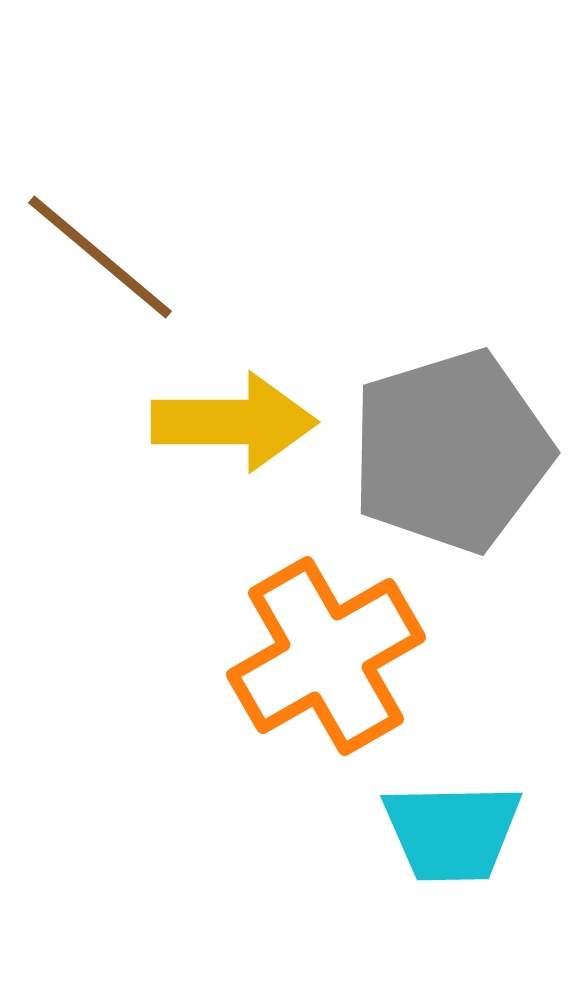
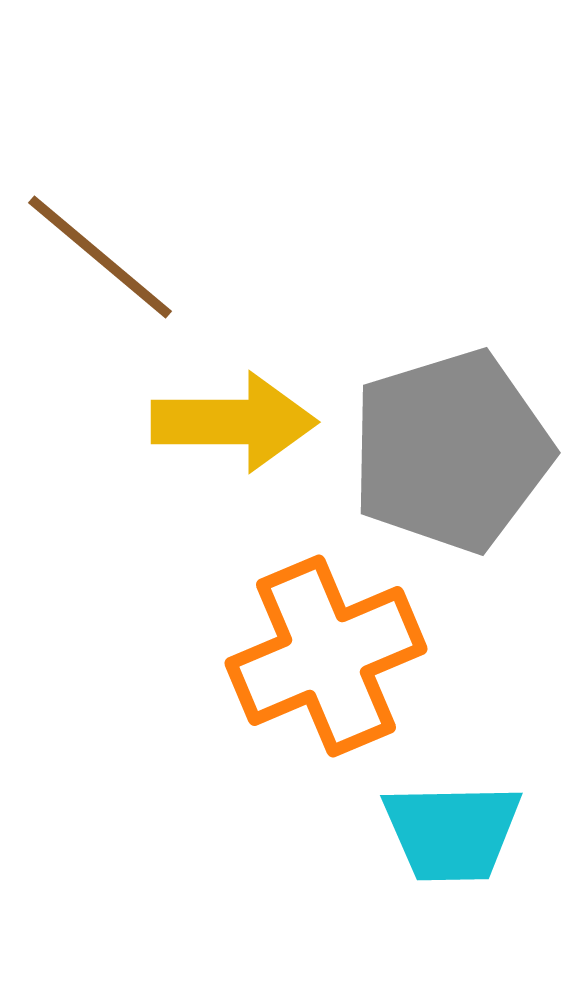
orange cross: rotated 7 degrees clockwise
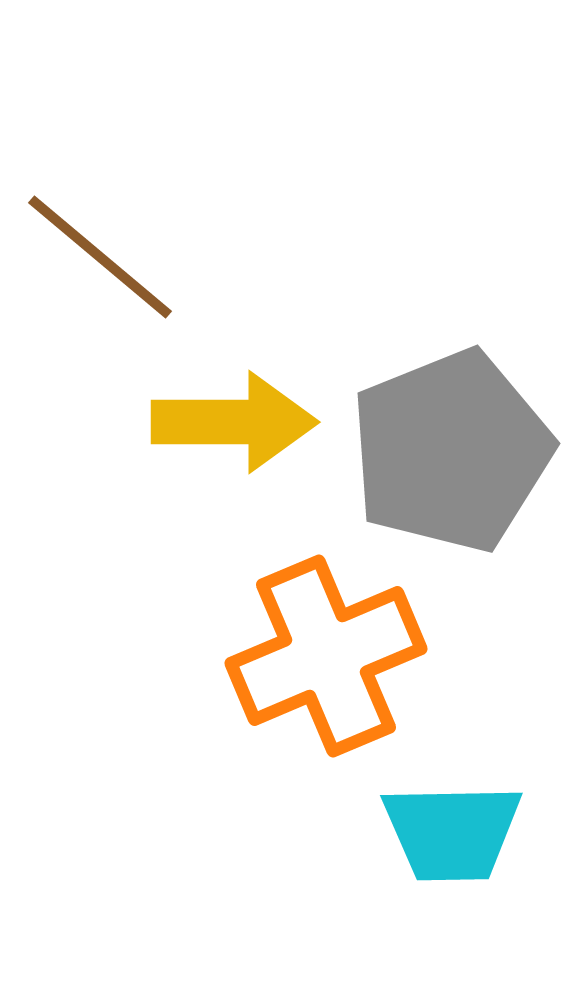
gray pentagon: rotated 5 degrees counterclockwise
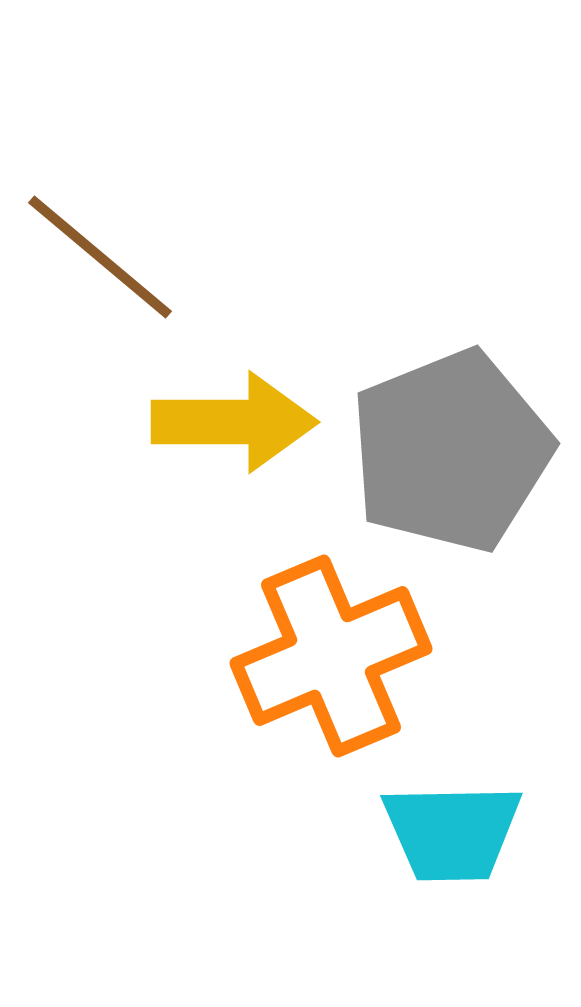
orange cross: moved 5 px right
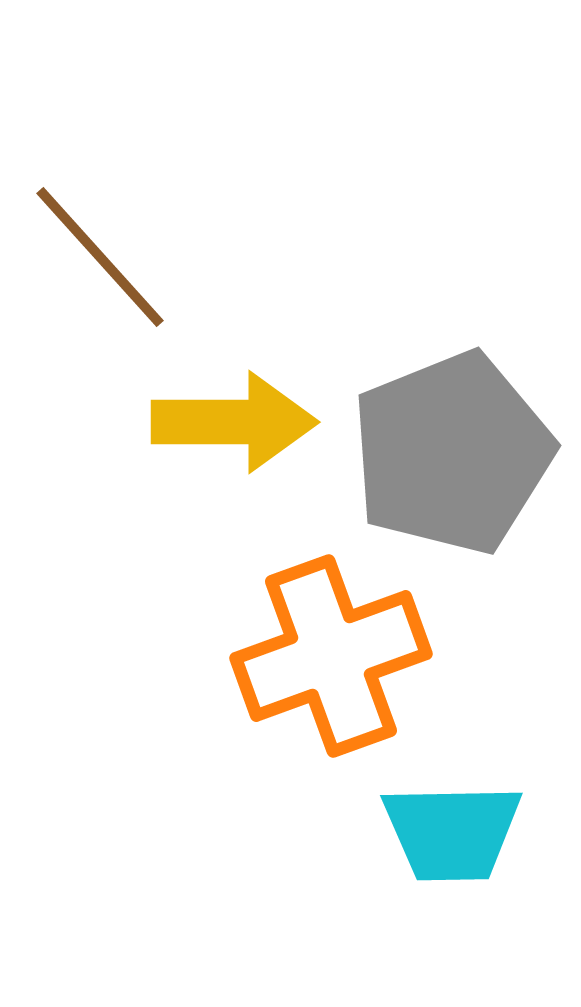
brown line: rotated 8 degrees clockwise
gray pentagon: moved 1 px right, 2 px down
orange cross: rotated 3 degrees clockwise
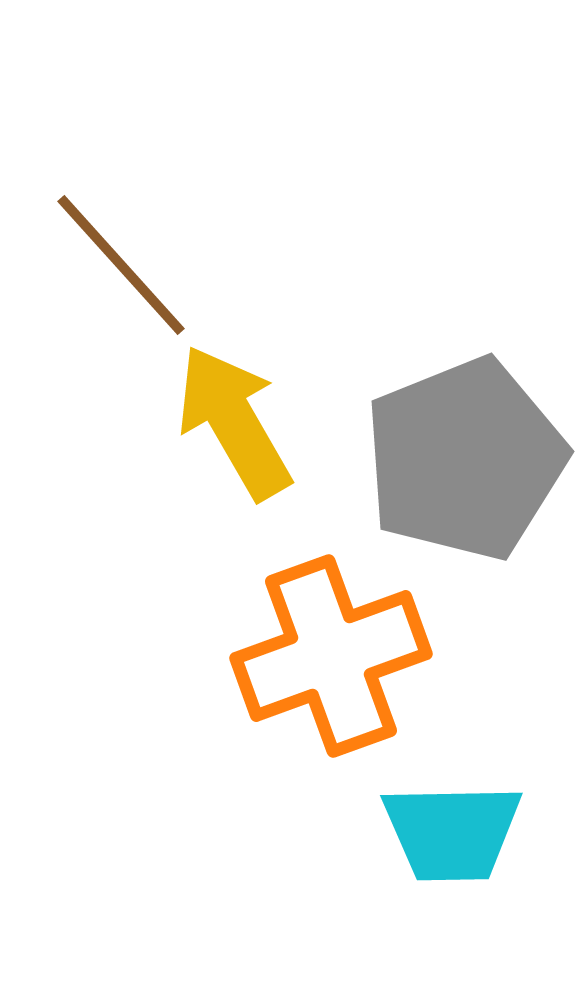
brown line: moved 21 px right, 8 px down
yellow arrow: rotated 120 degrees counterclockwise
gray pentagon: moved 13 px right, 6 px down
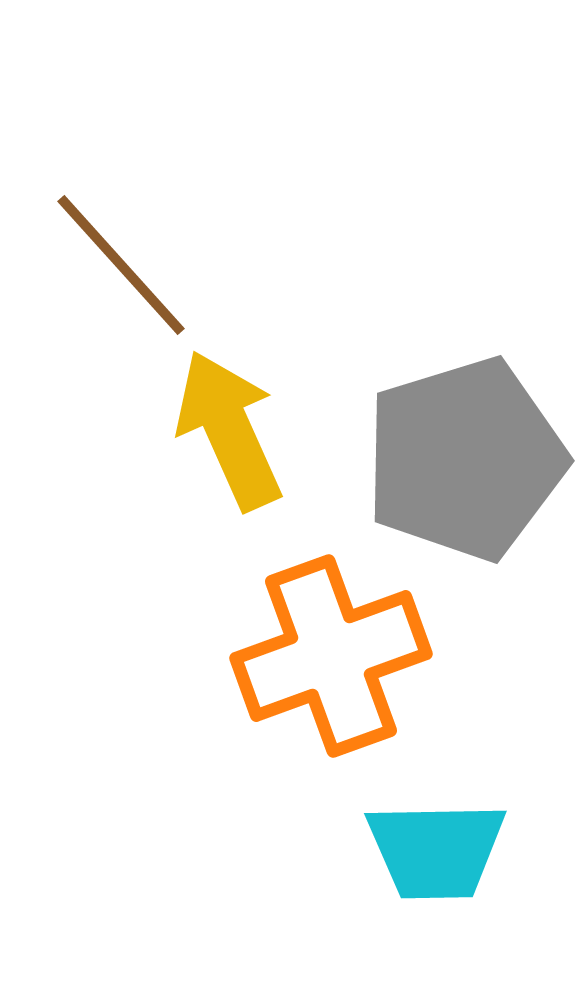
yellow arrow: moved 5 px left, 8 px down; rotated 6 degrees clockwise
gray pentagon: rotated 5 degrees clockwise
cyan trapezoid: moved 16 px left, 18 px down
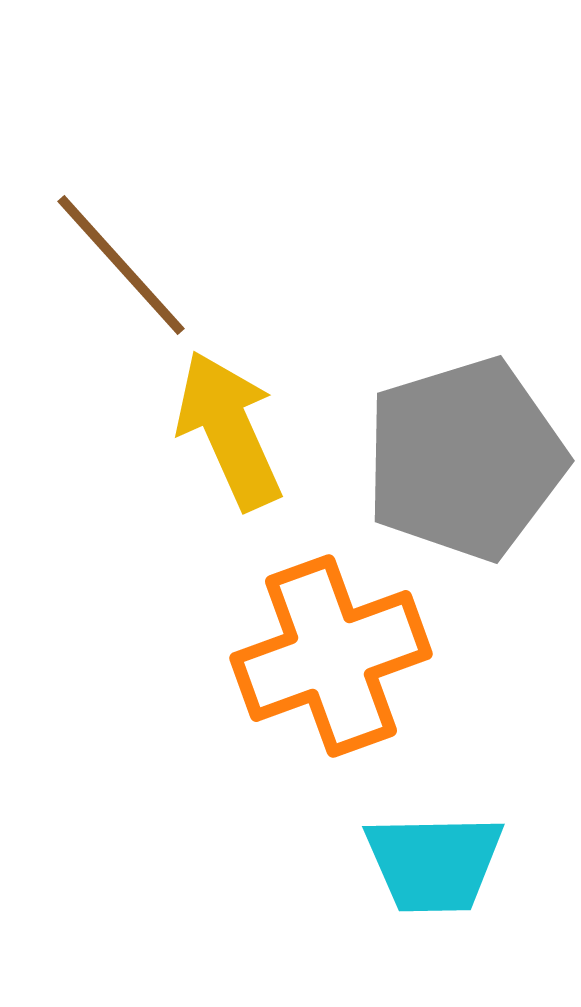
cyan trapezoid: moved 2 px left, 13 px down
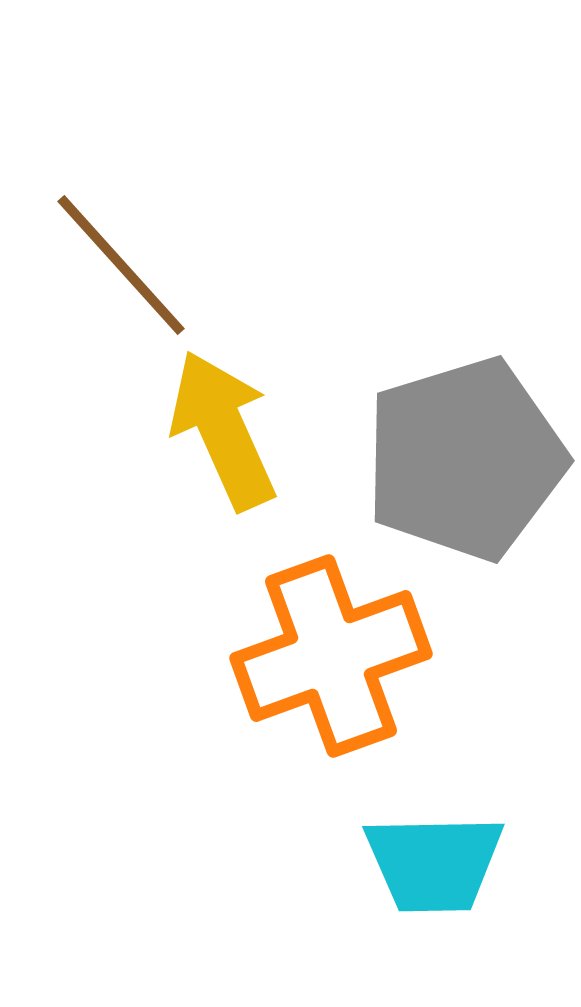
yellow arrow: moved 6 px left
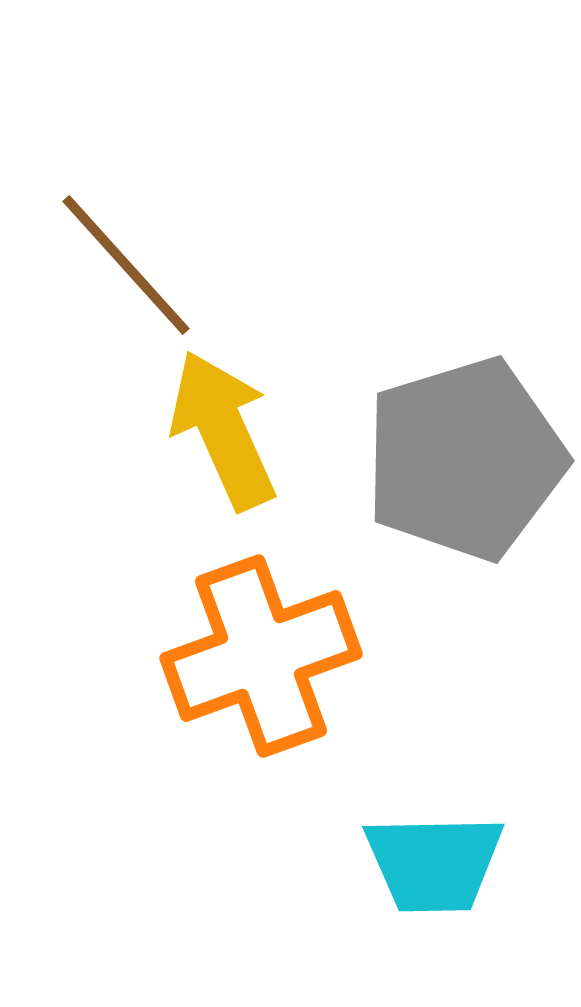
brown line: moved 5 px right
orange cross: moved 70 px left
